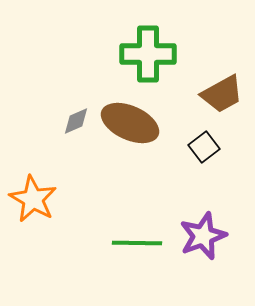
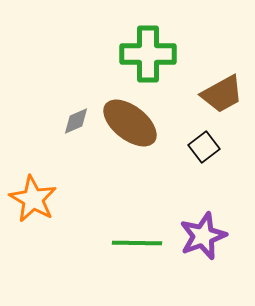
brown ellipse: rotated 14 degrees clockwise
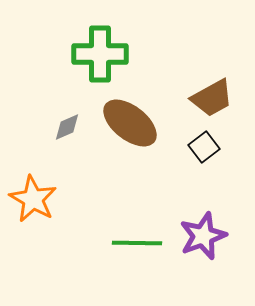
green cross: moved 48 px left
brown trapezoid: moved 10 px left, 4 px down
gray diamond: moved 9 px left, 6 px down
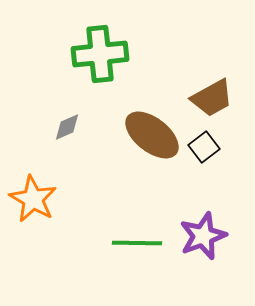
green cross: rotated 6 degrees counterclockwise
brown ellipse: moved 22 px right, 12 px down
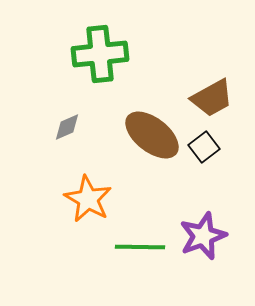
orange star: moved 55 px right
green line: moved 3 px right, 4 px down
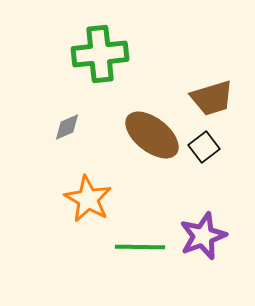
brown trapezoid: rotated 12 degrees clockwise
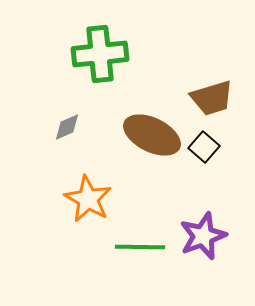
brown ellipse: rotated 12 degrees counterclockwise
black square: rotated 12 degrees counterclockwise
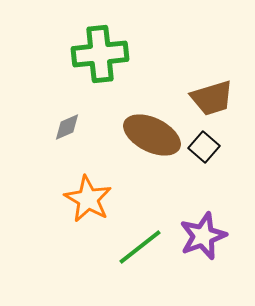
green line: rotated 39 degrees counterclockwise
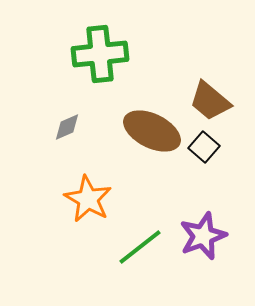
brown trapezoid: moved 2 px left, 3 px down; rotated 57 degrees clockwise
brown ellipse: moved 4 px up
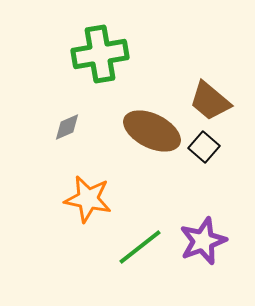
green cross: rotated 4 degrees counterclockwise
orange star: rotated 18 degrees counterclockwise
purple star: moved 5 px down
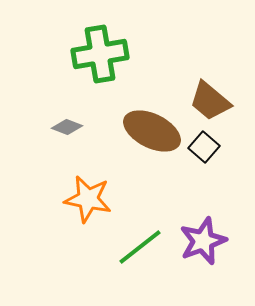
gray diamond: rotated 44 degrees clockwise
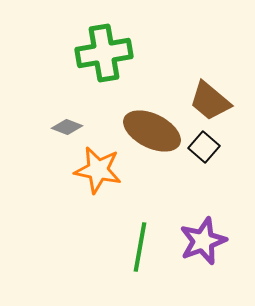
green cross: moved 4 px right, 1 px up
orange star: moved 10 px right, 29 px up
green line: rotated 42 degrees counterclockwise
